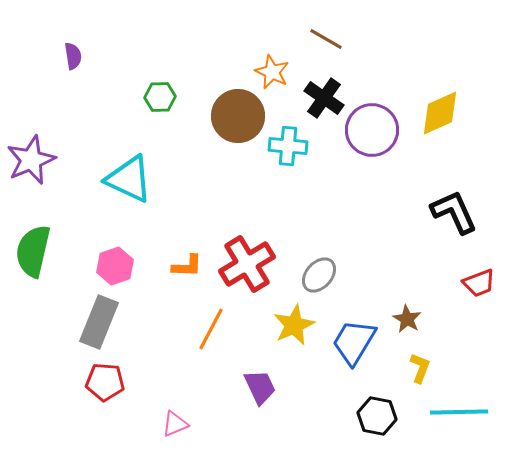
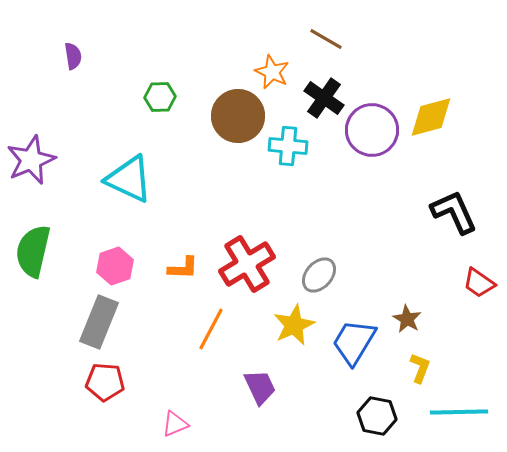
yellow diamond: moved 9 px left, 4 px down; rotated 9 degrees clockwise
orange L-shape: moved 4 px left, 2 px down
red trapezoid: rotated 56 degrees clockwise
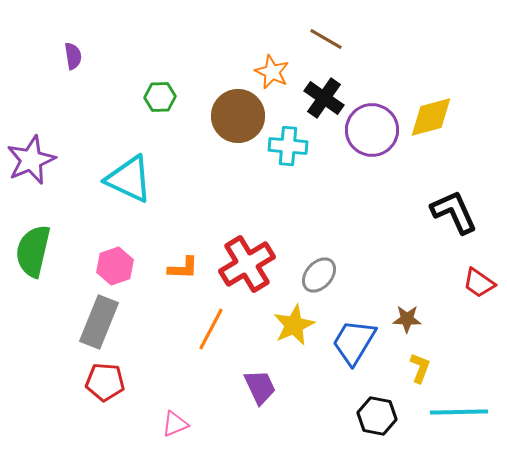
brown star: rotated 28 degrees counterclockwise
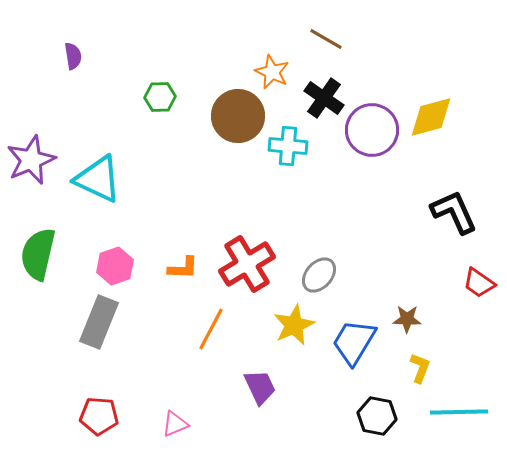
cyan triangle: moved 31 px left
green semicircle: moved 5 px right, 3 px down
red pentagon: moved 6 px left, 34 px down
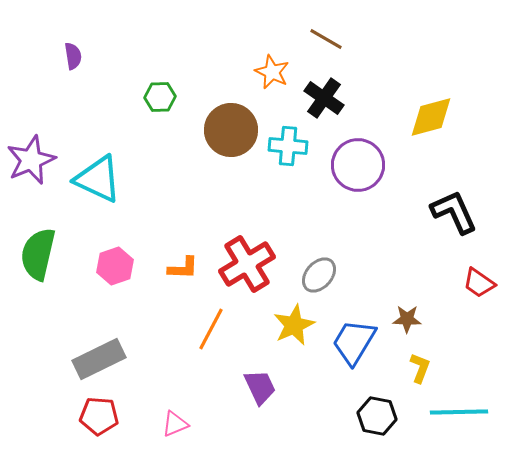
brown circle: moved 7 px left, 14 px down
purple circle: moved 14 px left, 35 px down
gray rectangle: moved 37 px down; rotated 42 degrees clockwise
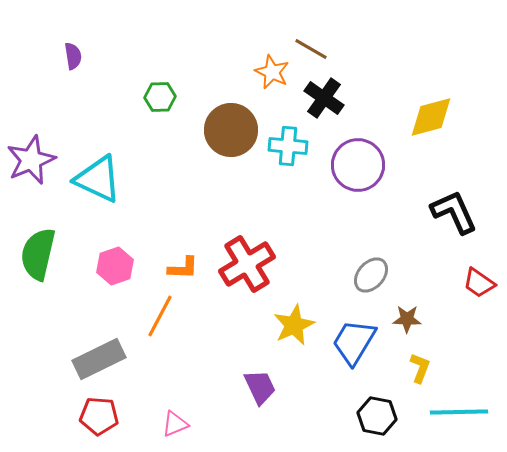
brown line: moved 15 px left, 10 px down
gray ellipse: moved 52 px right
orange line: moved 51 px left, 13 px up
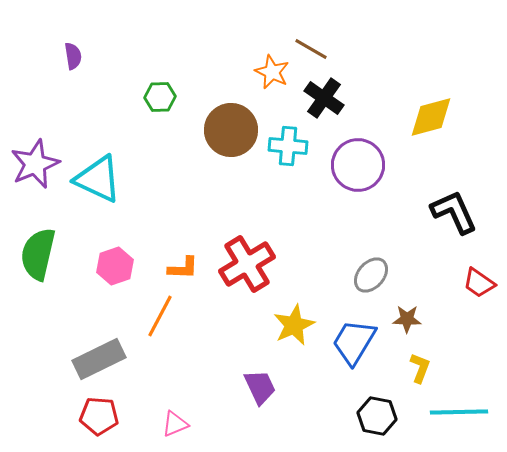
purple star: moved 4 px right, 4 px down
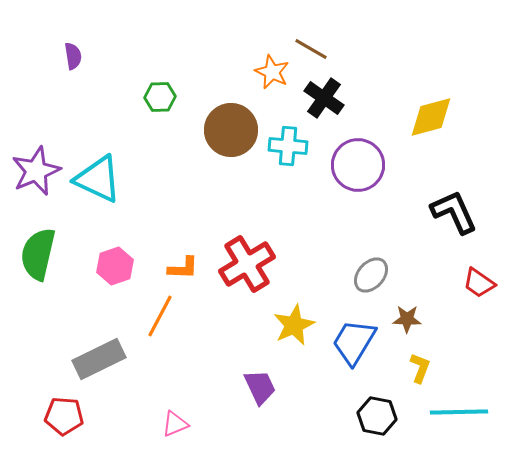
purple star: moved 1 px right, 7 px down
red pentagon: moved 35 px left
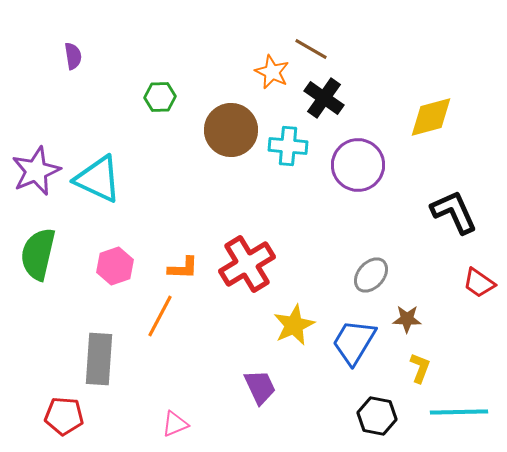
gray rectangle: rotated 60 degrees counterclockwise
